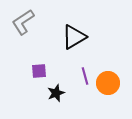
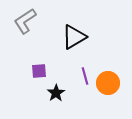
gray L-shape: moved 2 px right, 1 px up
black star: rotated 12 degrees counterclockwise
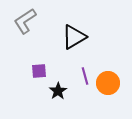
black star: moved 2 px right, 2 px up
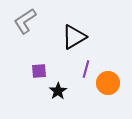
purple line: moved 1 px right, 7 px up; rotated 30 degrees clockwise
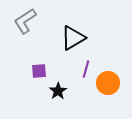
black triangle: moved 1 px left, 1 px down
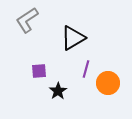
gray L-shape: moved 2 px right, 1 px up
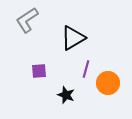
black star: moved 8 px right, 4 px down; rotated 18 degrees counterclockwise
